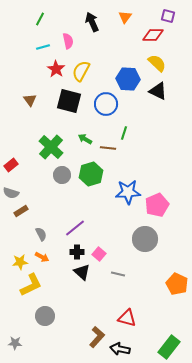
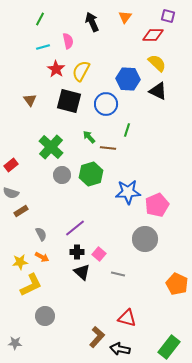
green line at (124, 133): moved 3 px right, 3 px up
green arrow at (85, 139): moved 4 px right, 2 px up; rotated 16 degrees clockwise
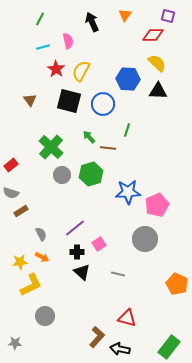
orange triangle at (125, 17): moved 2 px up
black triangle at (158, 91): rotated 24 degrees counterclockwise
blue circle at (106, 104): moved 3 px left
pink square at (99, 254): moved 10 px up; rotated 16 degrees clockwise
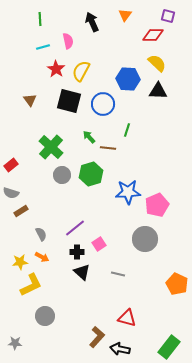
green line at (40, 19): rotated 32 degrees counterclockwise
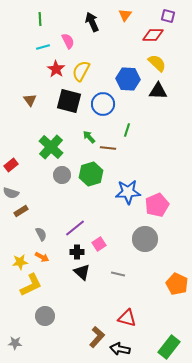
pink semicircle at (68, 41): rotated 14 degrees counterclockwise
